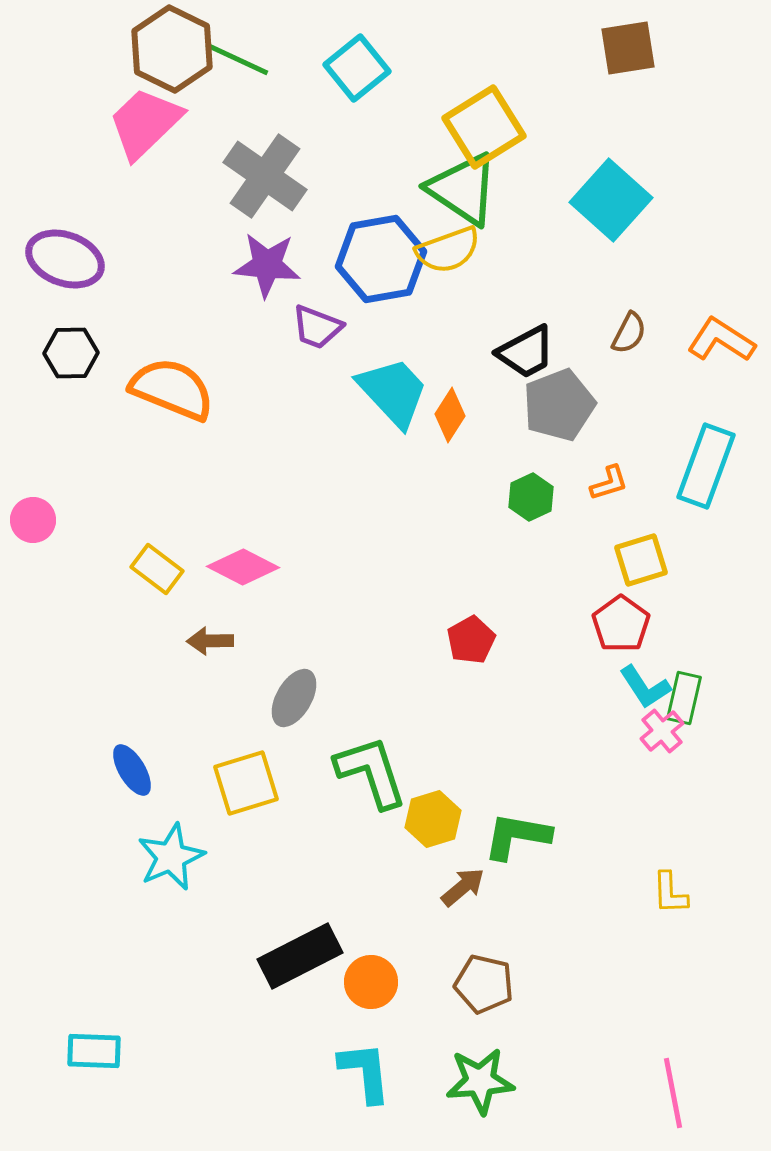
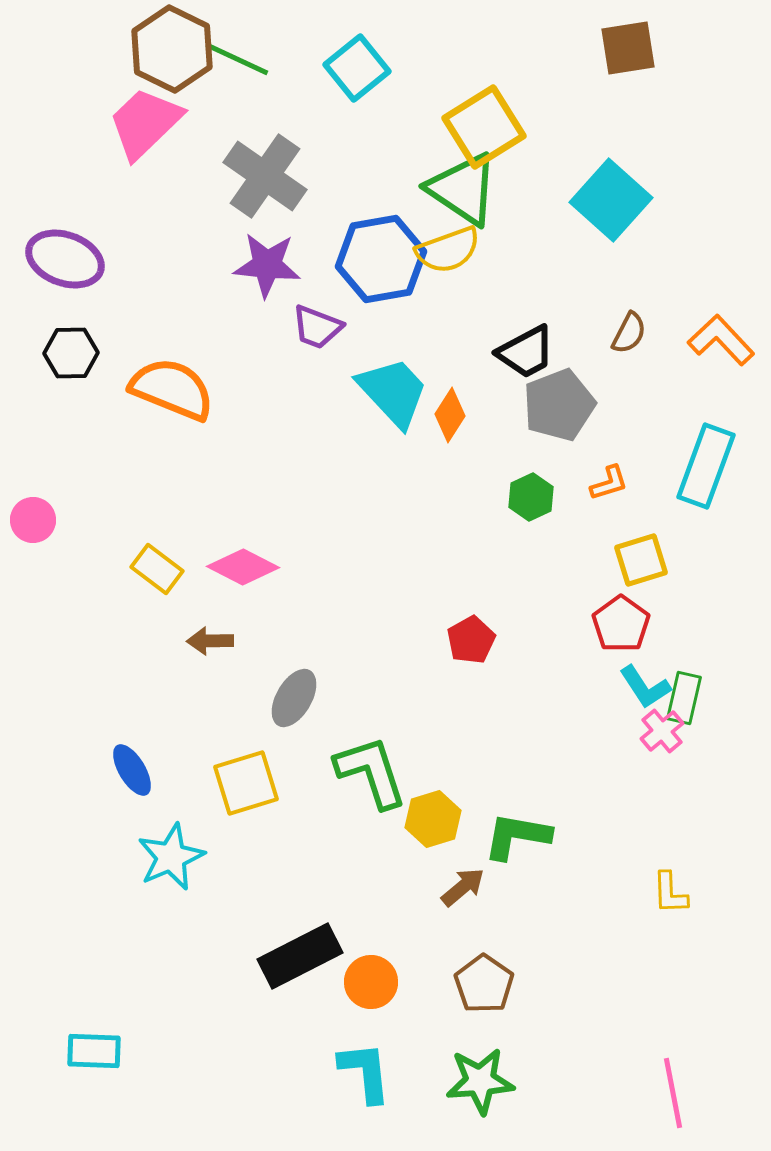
orange L-shape at (721, 340): rotated 14 degrees clockwise
brown pentagon at (484, 984): rotated 22 degrees clockwise
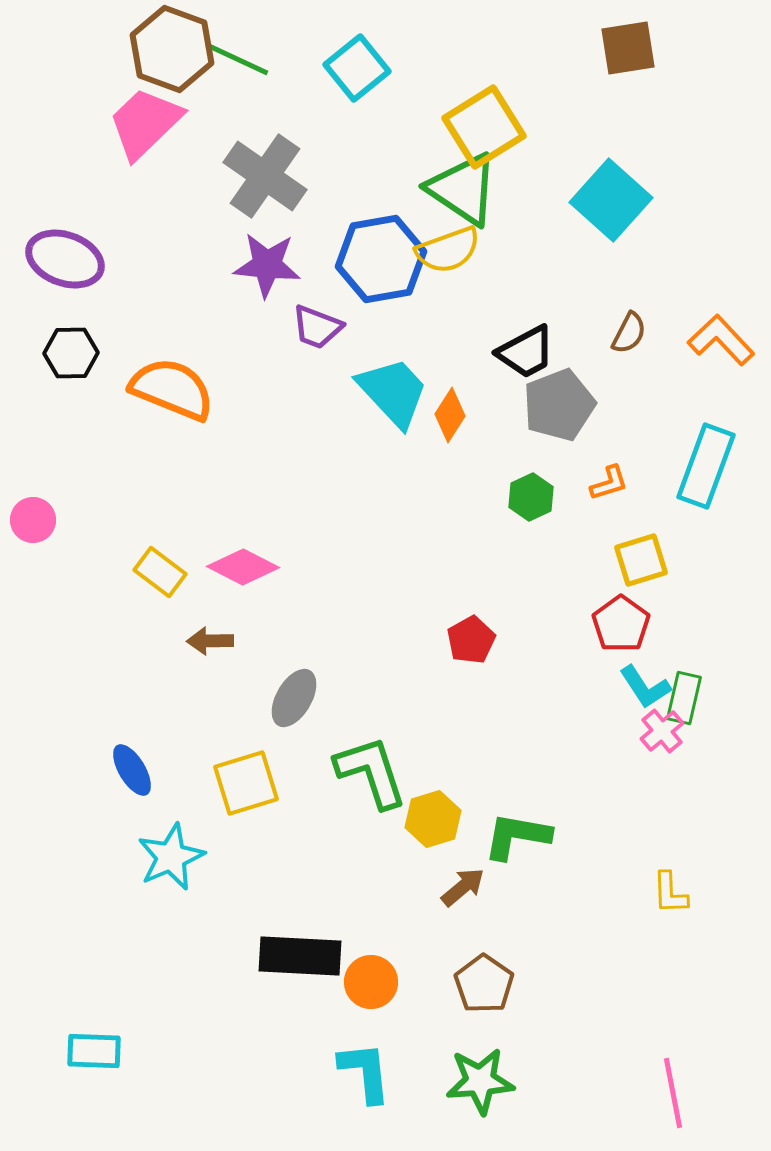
brown hexagon at (172, 49): rotated 6 degrees counterclockwise
yellow rectangle at (157, 569): moved 3 px right, 3 px down
black rectangle at (300, 956): rotated 30 degrees clockwise
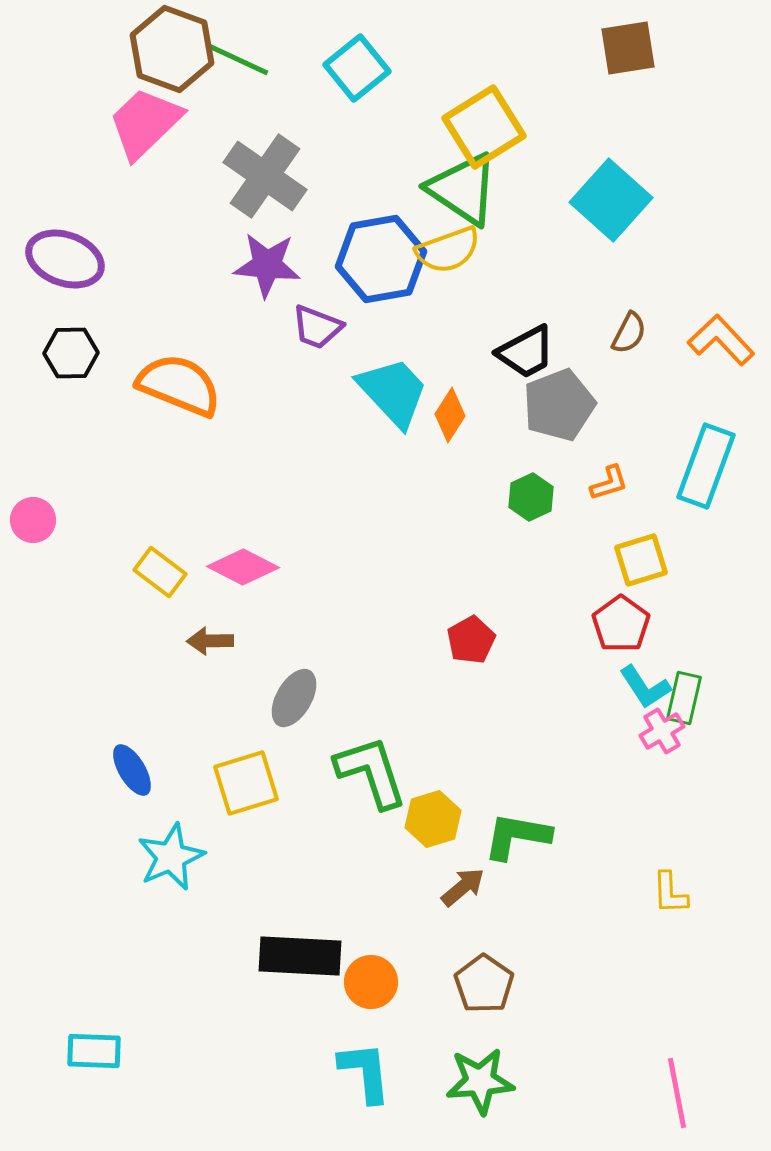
orange semicircle at (172, 389): moved 7 px right, 4 px up
pink cross at (662, 731): rotated 9 degrees clockwise
pink line at (673, 1093): moved 4 px right
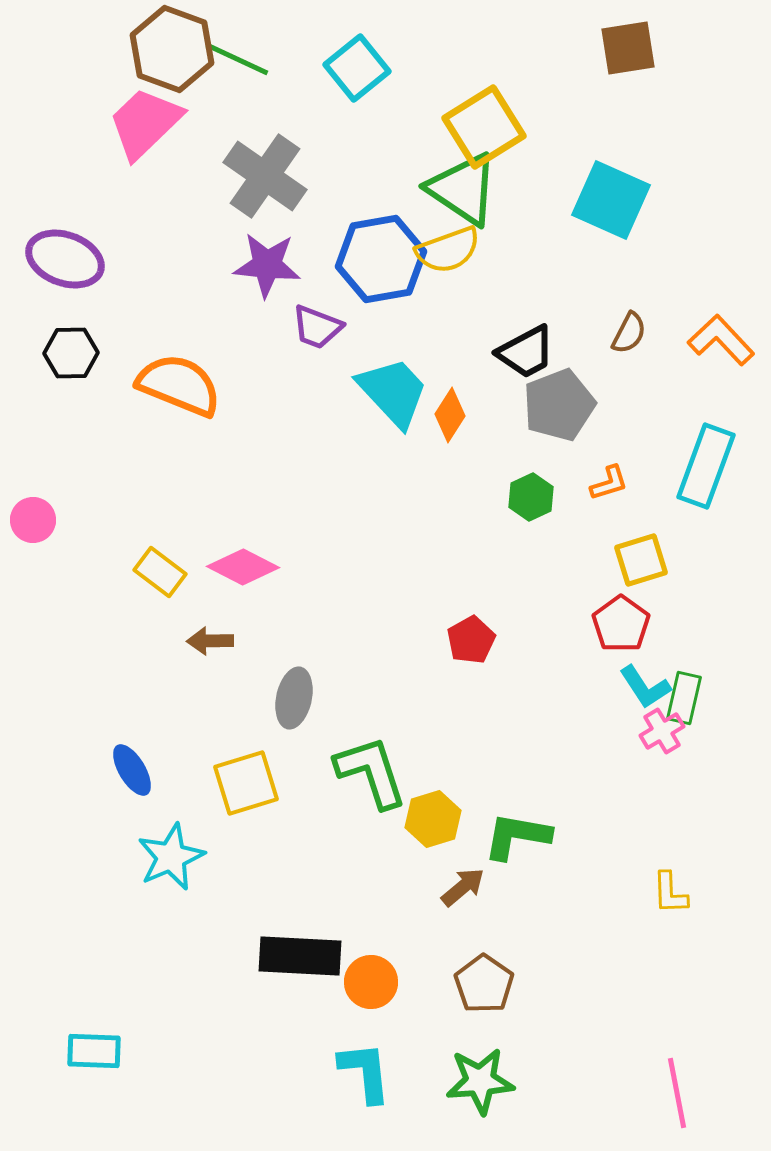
cyan square at (611, 200): rotated 18 degrees counterclockwise
gray ellipse at (294, 698): rotated 18 degrees counterclockwise
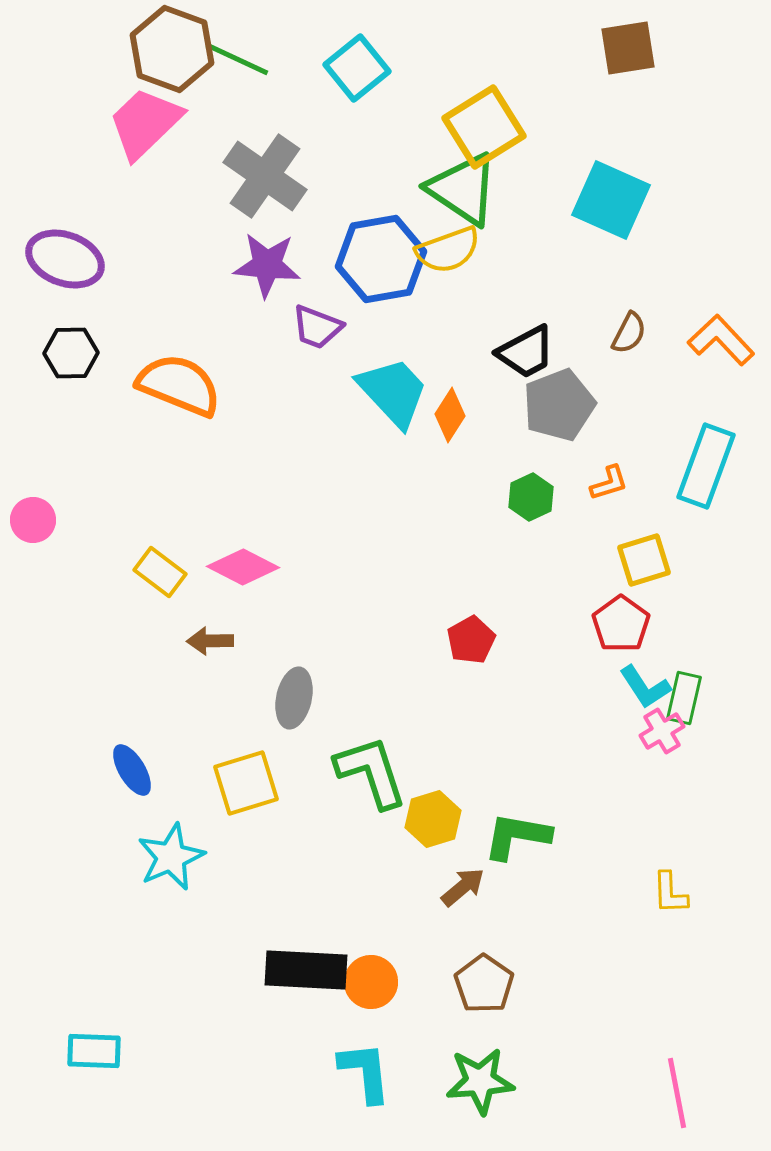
yellow square at (641, 560): moved 3 px right
black rectangle at (300, 956): moved 6 px right, 14 px down
